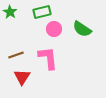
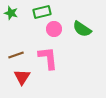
green star: moved 1 px right, 1 px down; rotated 16 degrees counterclockwise
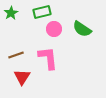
green star: rotated 24 degrees clockwise
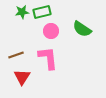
green star: moved 11 px right, 1 px up; rotated 24 degrees clockwise
pink circle: moved 3 px left, 2 px down
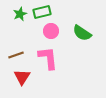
green star: moved 2 px left, 2 px down; rotated 16 degrees counterclockwise
green semicircle: moved 4 px down
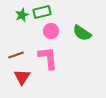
green star: moved 2 px right, 1 px down
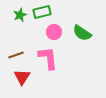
green star: moved 2 px left
pink circle: moved 3 px right, 1 px down
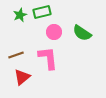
red triangle: rotated 18 degrees clockwise
